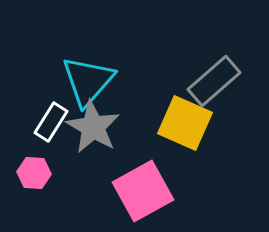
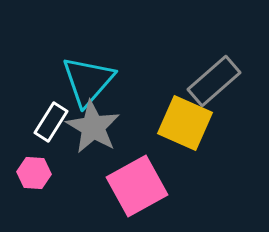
pink square: moved 6 px left, 5 px up
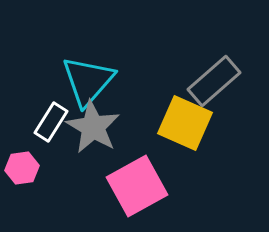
pink hexagon: moved 12 px left, 5 px up; rotated 12 degrees counterclockwise
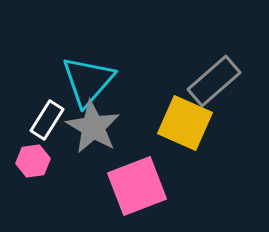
white rectangle: moved 4 px left, 2 px up
pink hexagon: moved 11 px right, 7 px up
pink square: rotated 8 degrees clockwise
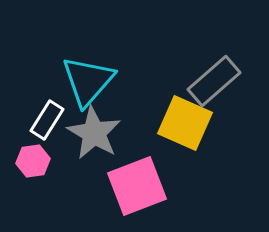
gray star: moved 1 px right, 6 px down
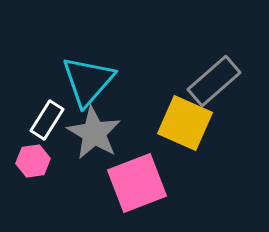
pink square: moved 3 px up
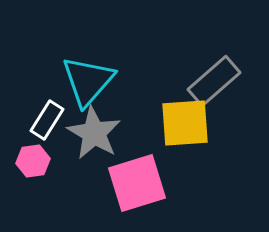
yellow square: rotated 28 degrees counterclockwise
pink square: rotated 4 degrees clockwise
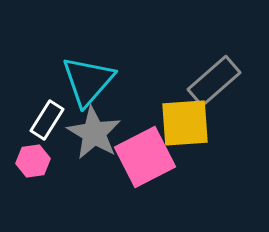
pink square: moved 8 px right, 26 px up; rotated 10 degrees counterclockwise
